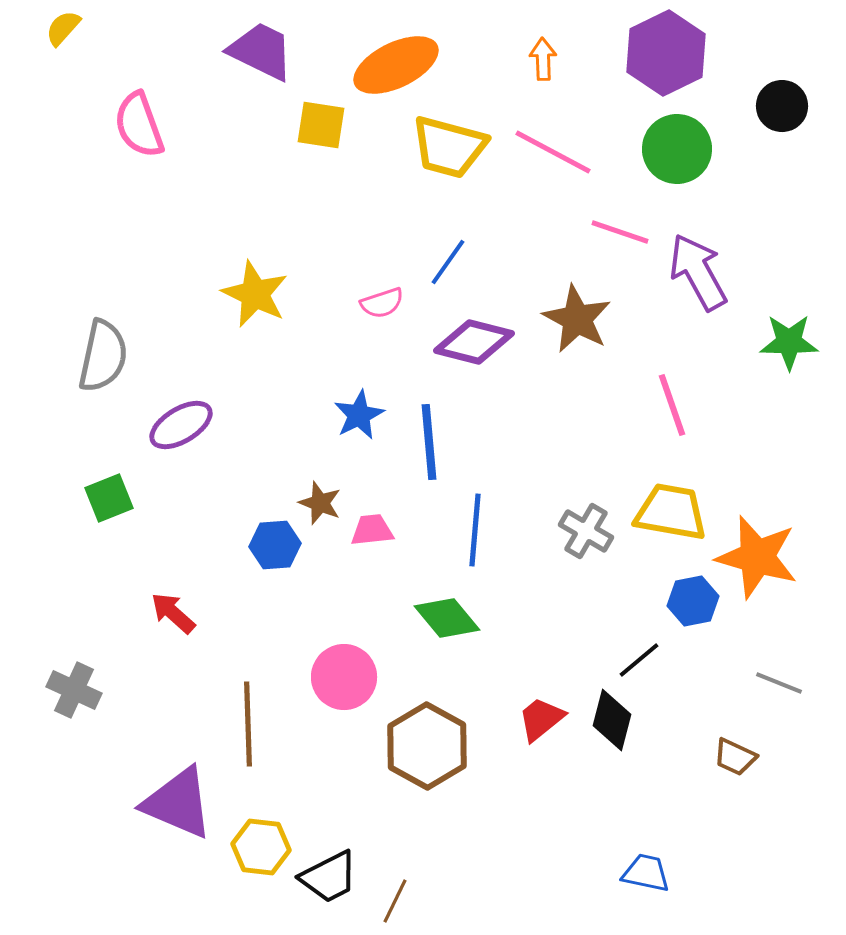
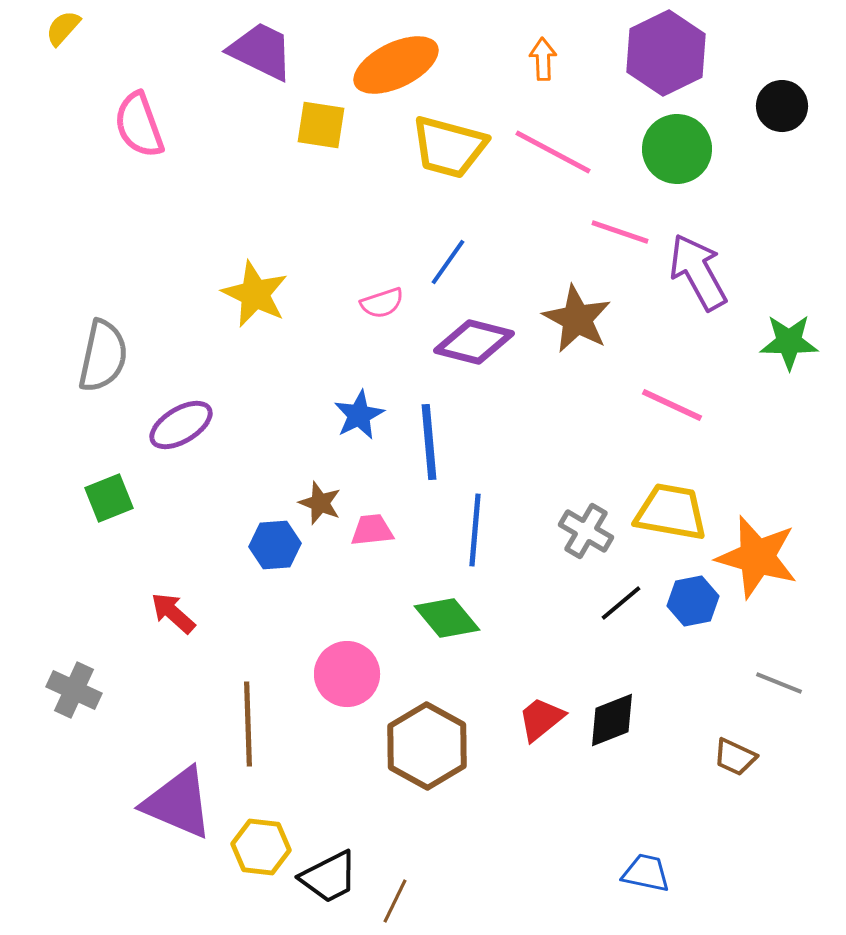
pink line at (672, 405): rotated 46 degrees counterclockwise
black line at (639, 660): moved 18 px left, 57 px up
pink circle at (344, 677): moved 3 px right, 3 px up
black diamond at (612, 720): rotated 54 degrees clockwise
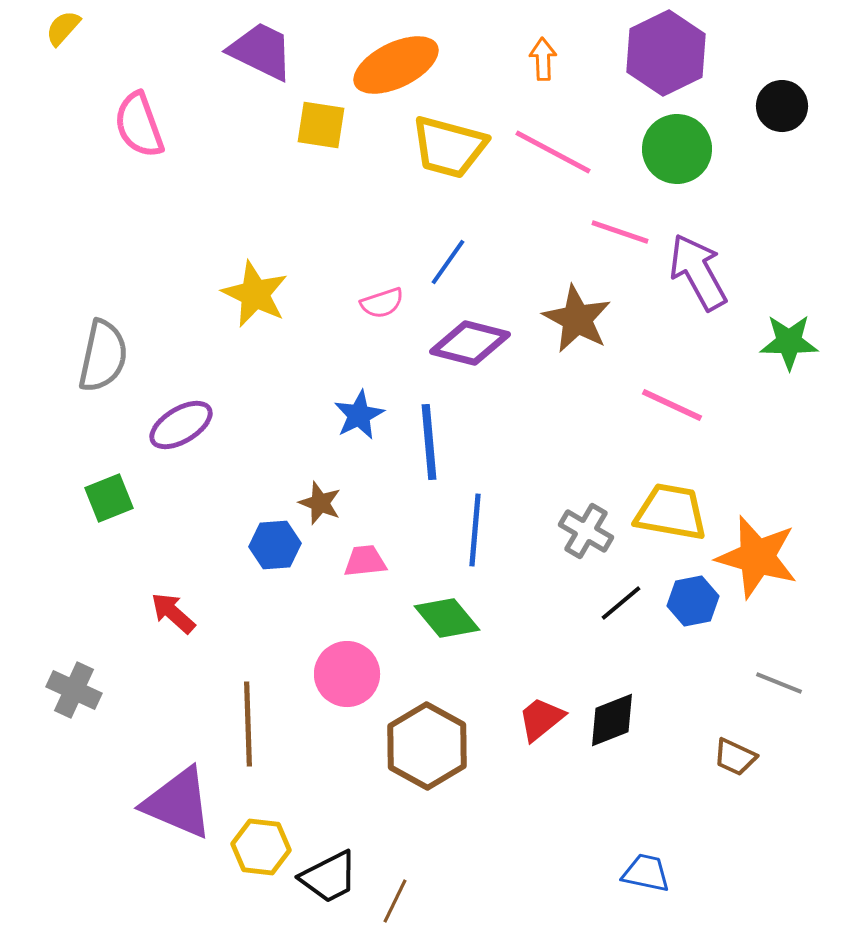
purple diamond at (474, 342): moved 4 px left, 1 px down
pink trapezoid at (372, 530): moved 7 px left, 31 px down
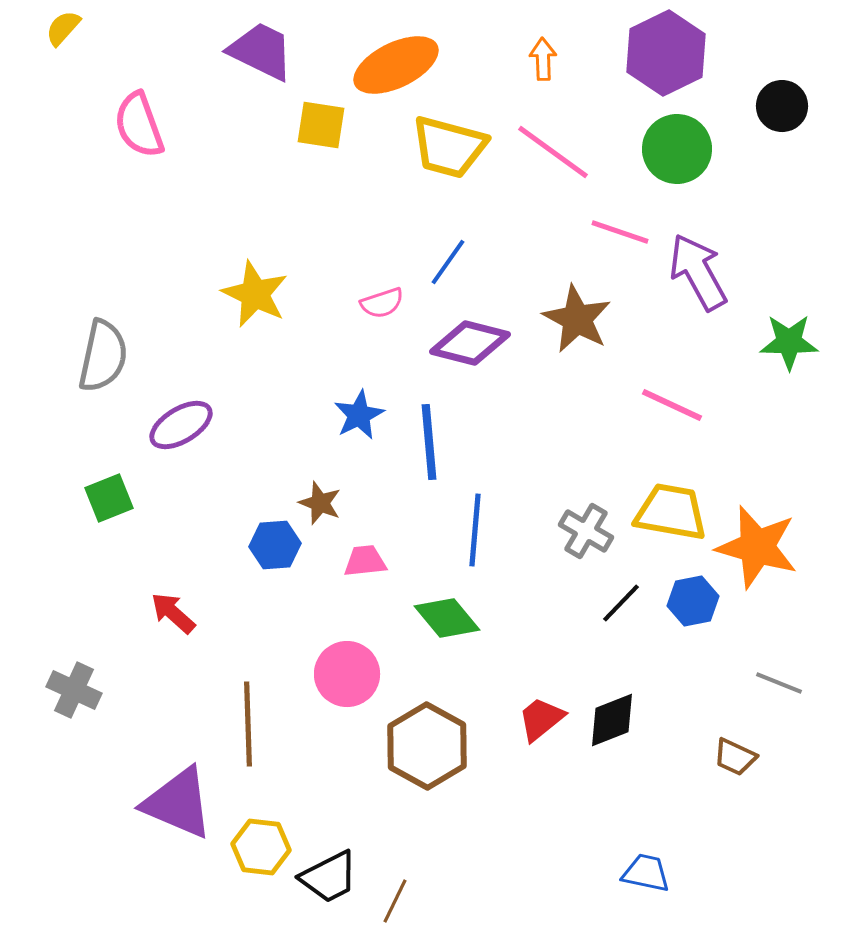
pink line at (553, 152): rotated 8 degrees clockwise
orange star at (757, 557): moved 10 px up
black line at (621, 603): rotated 6 degrees counterclockwise
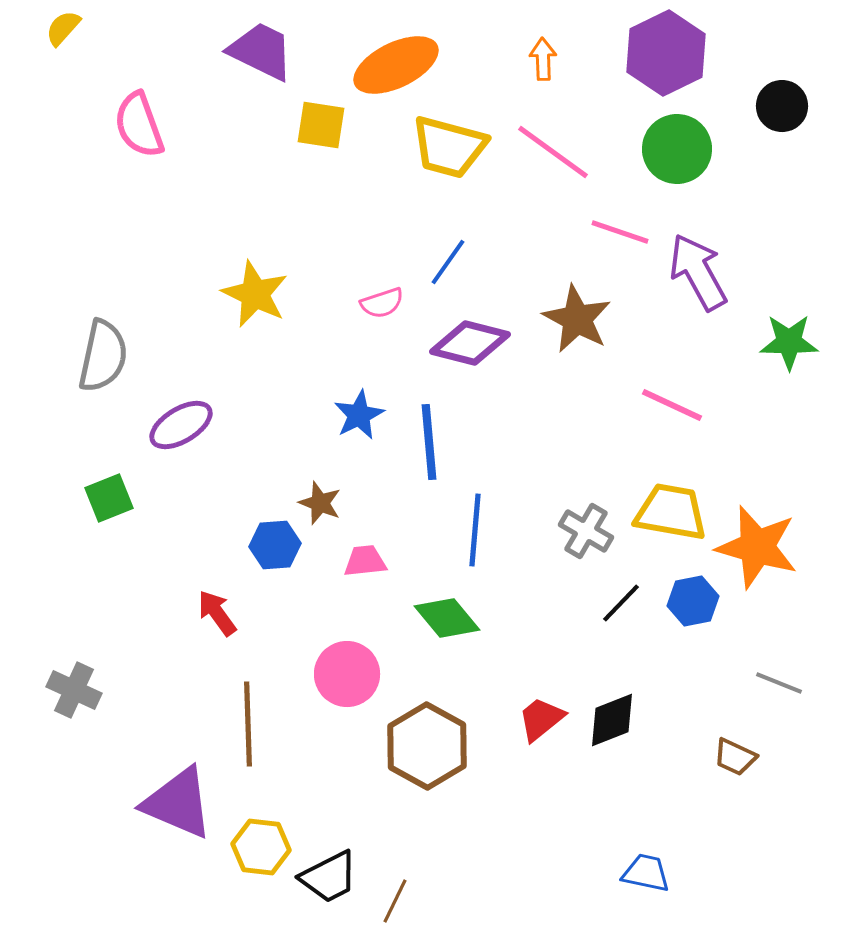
red arrow at (173, 613): moved 44 px right; rotated 12 degrees clockwise
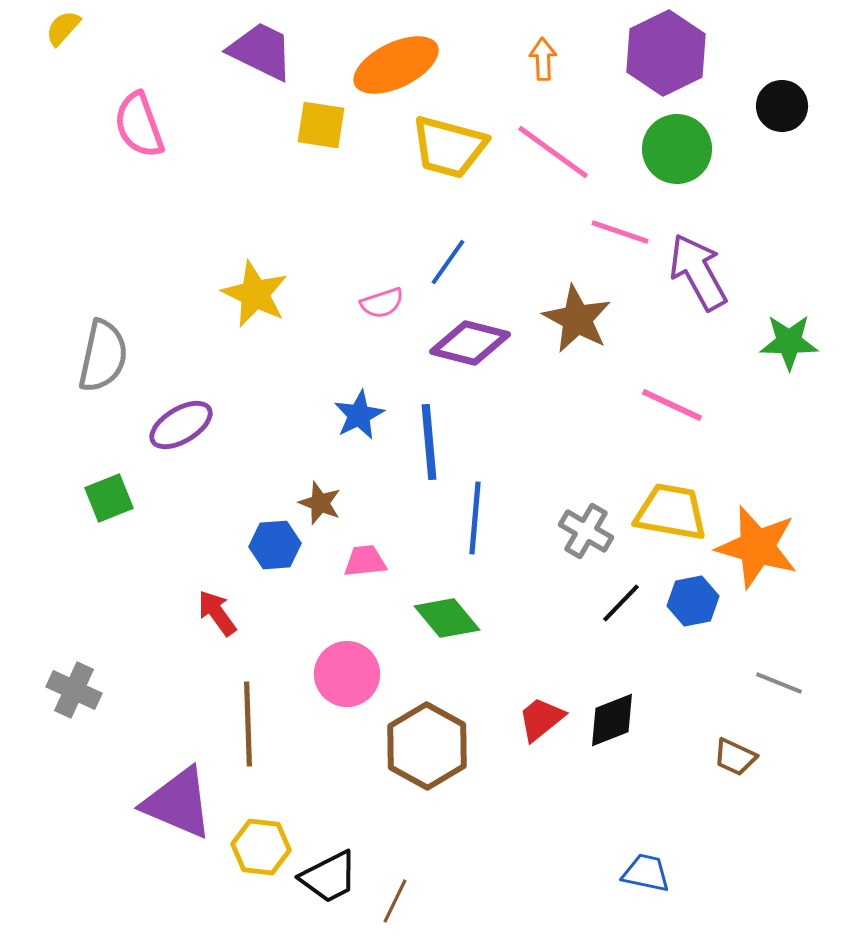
blue line at (475, 530): moved 12 px up
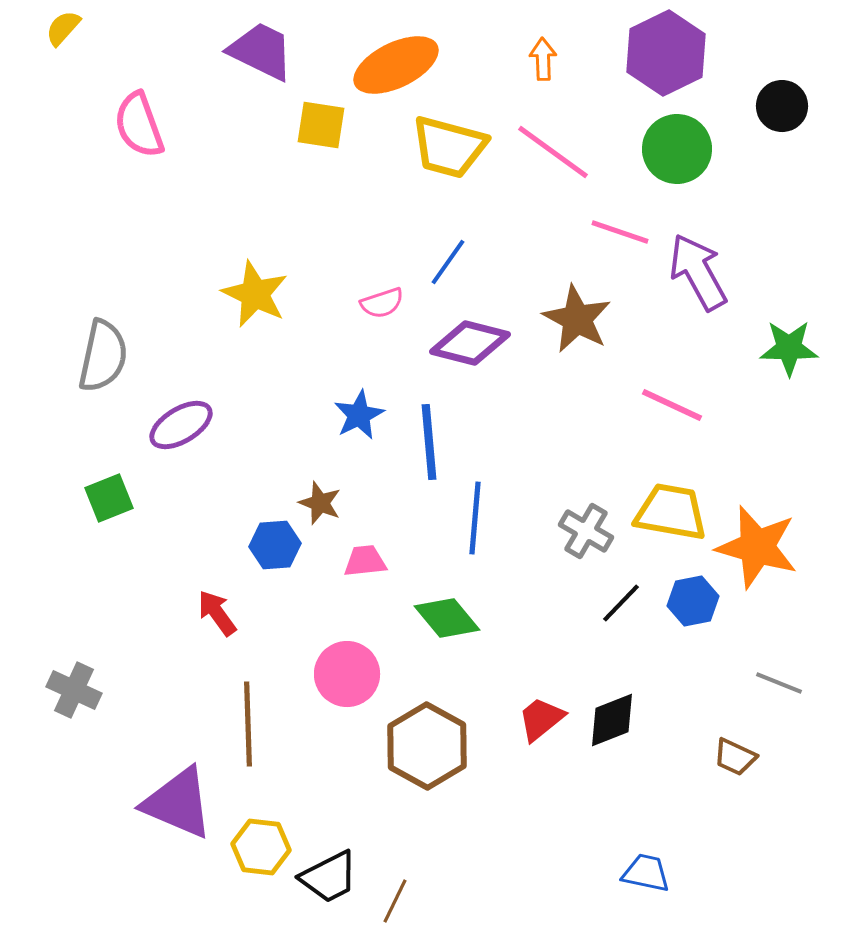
green star at (789, 342): moved 6 px down
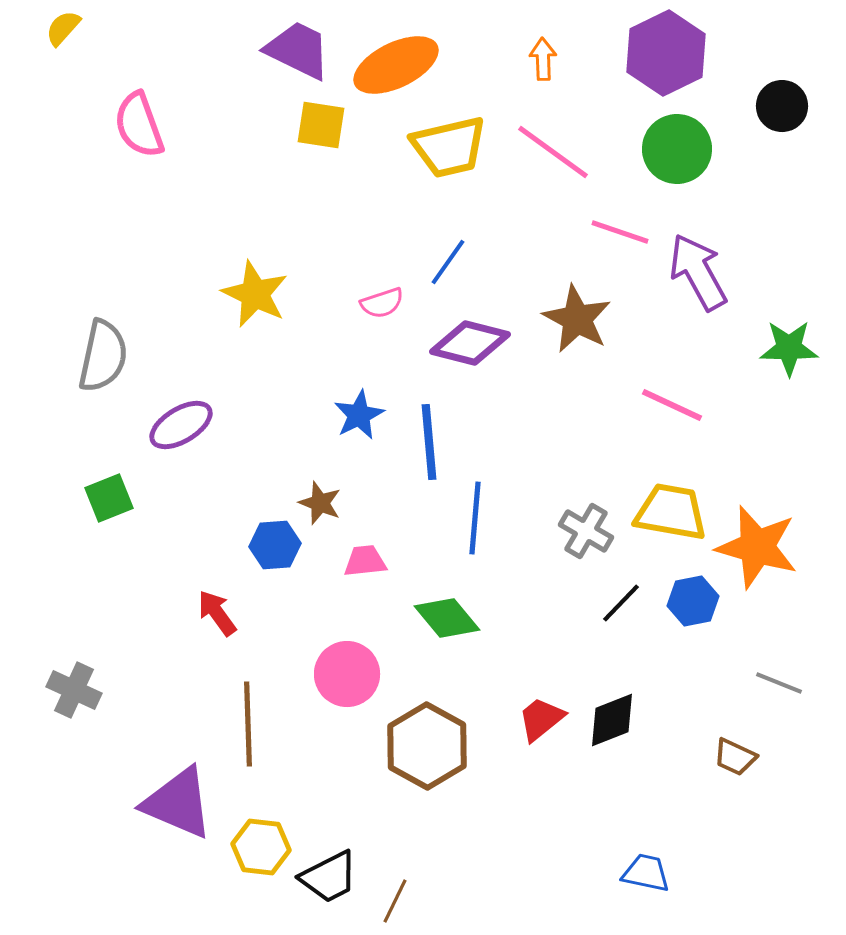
purple trapezoid at (261, 51): moved 37 px right, 1 px up
yellow trapezoid at (449, 147): rotated 28 degrees counterclockwise
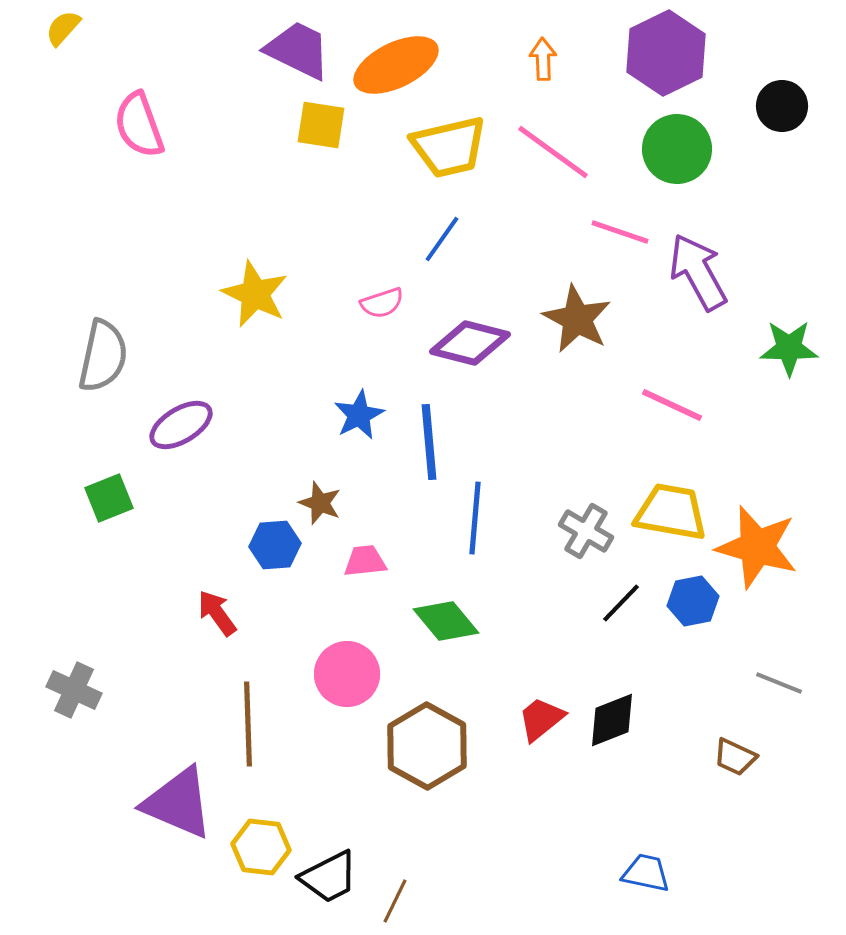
blue line at (448, 262): moved 6 px left, 23 px up
green diamond at (447, 618): moved 1 px left, 3 px down
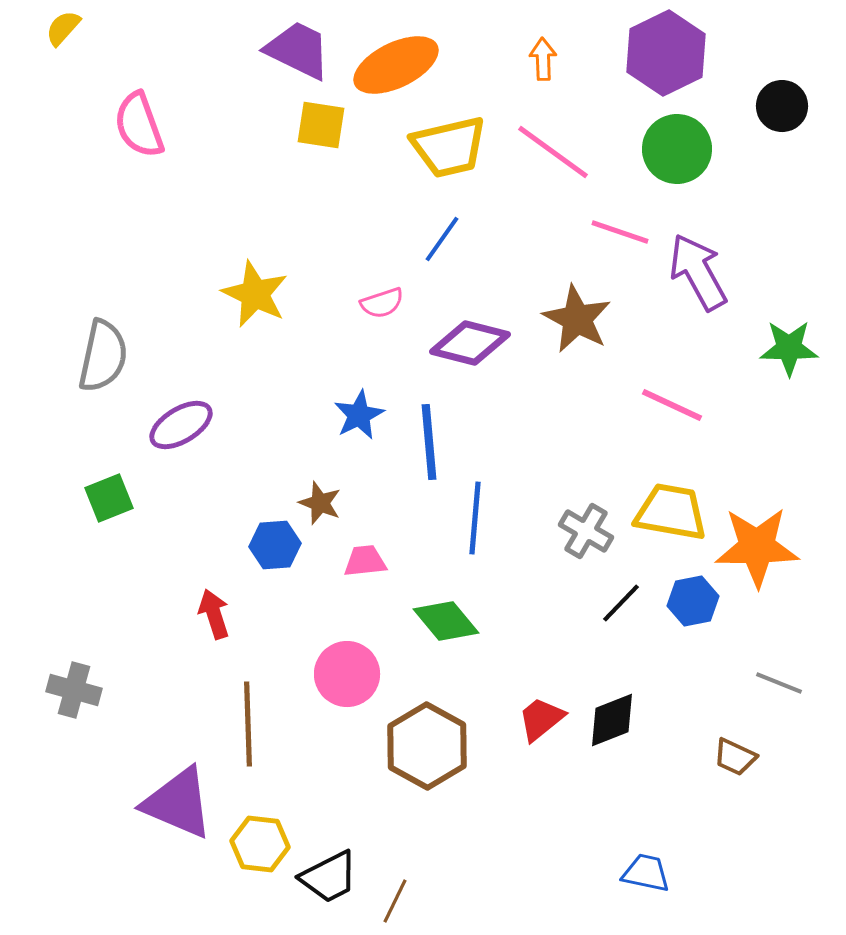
orange star at (757, 547): rotated 16 degrees counterclockwise
red arrow at (217, 613): moved 3 px left, 1 px down; rotated 18 degrees clockwise
gray cross at (74, 690): rotated 10 degrees counterclockwise
yellow hexagon at (261, 847): moved 1 px left, 3 px up
